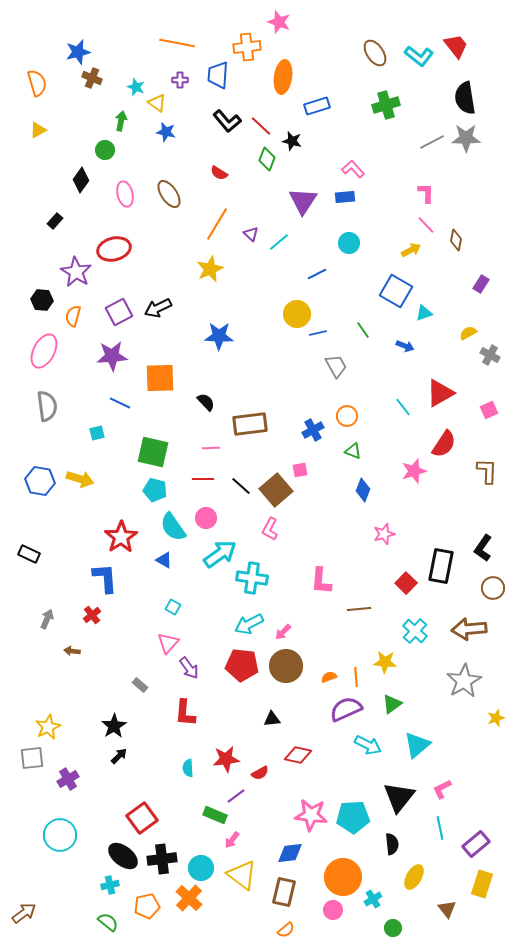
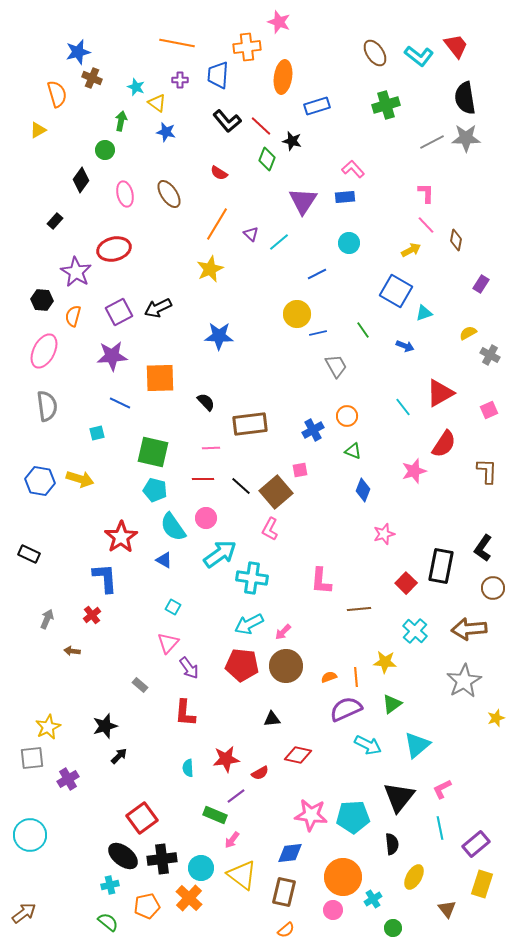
orange semicircle at (37, 83): moved 20 px right, 11 px down
brown square at (276, 490): moved 2 px down
black star at (114, 726): moved 9 px left; rotated 15 degrees clockwise
cyan circle at (60, 835): moved 30 px left
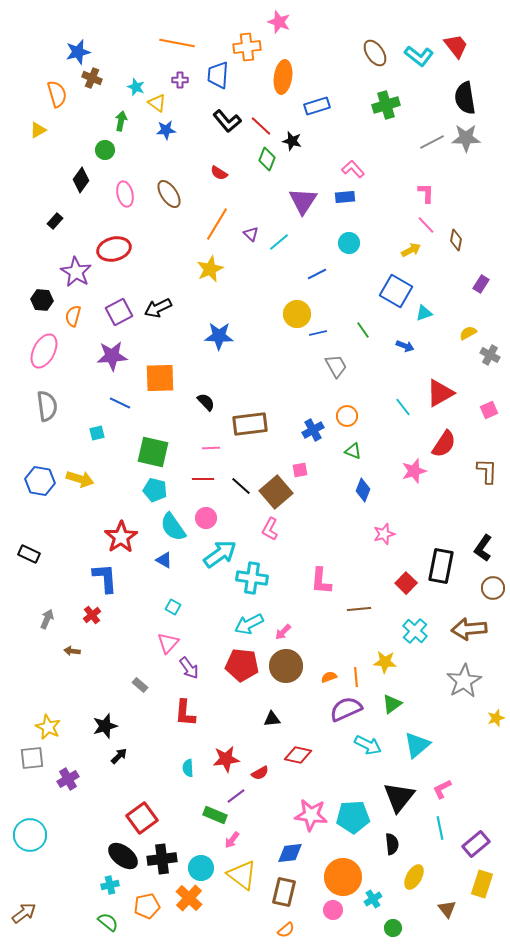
blue star at (166, 132): moved 2 px up; rotated 18 degrees counterclockwise
yellow star at (48, 727): rotated 20 degrees counterclockwise
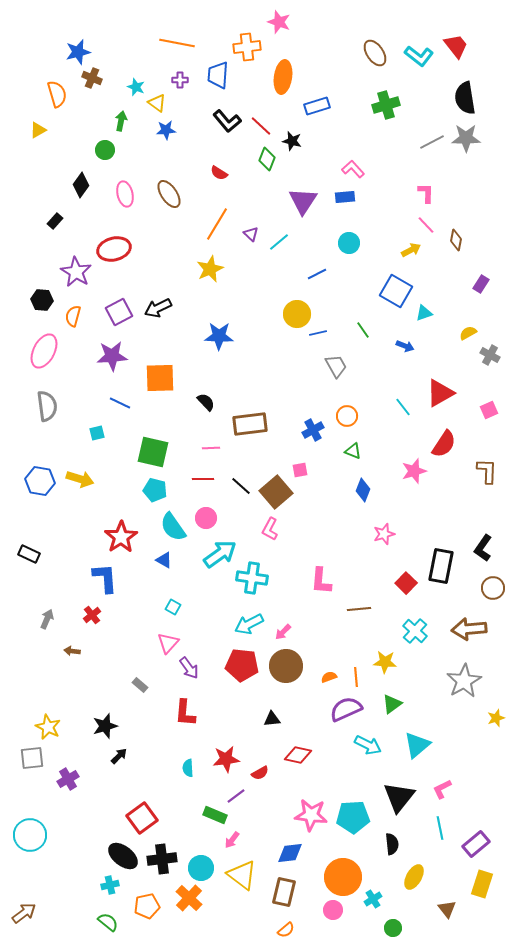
black diamond at (81, 180): moved 5 px down
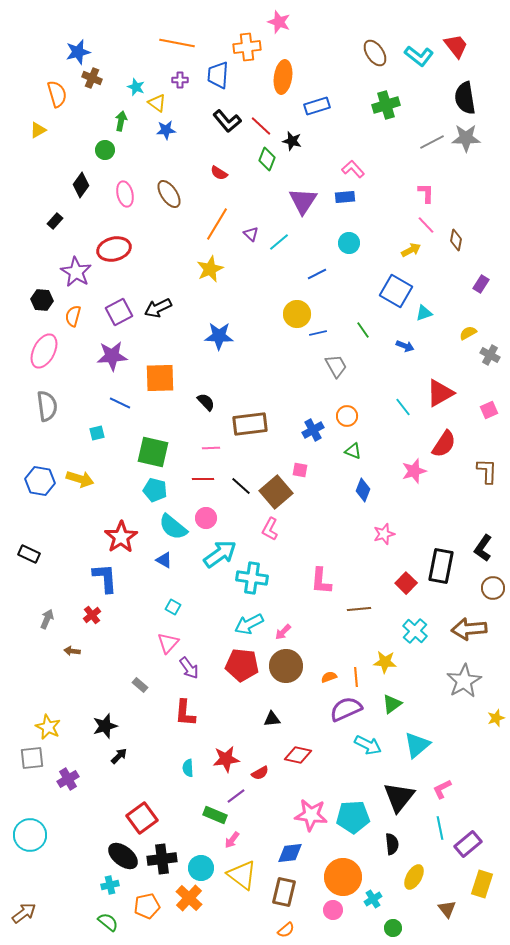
pink square at (300, 470): rotated 21 degrees clockwise
cyan semicircle at (173, 527): rotated 16 degrees counterclockwise
purple rectangle at (476, 844): moved 8 px left
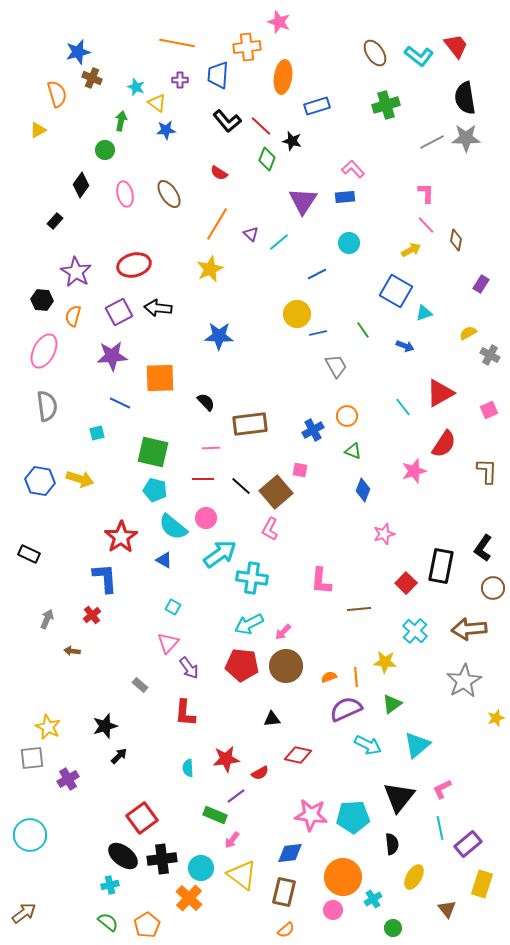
red ellipse at (114, 249): moved 20 px right, 16 px down
black arrow at (158, 308): rotated 32 degrees clockwise
orange pentagon at (147, 906): moved 19 px down; rotated 20 degrees counterclockwise
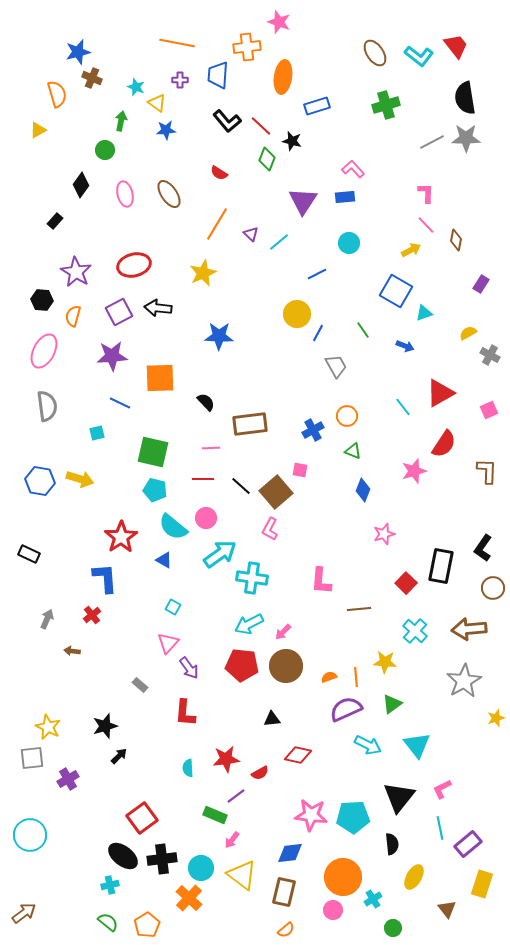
yellow star at (210, 269): moved 7 px left, 4 px down
blue line at (318, 333): rotated 48 degrees counterclockwise
cyan triangle at (417, 745): rotated 28 degrees counterclockwise
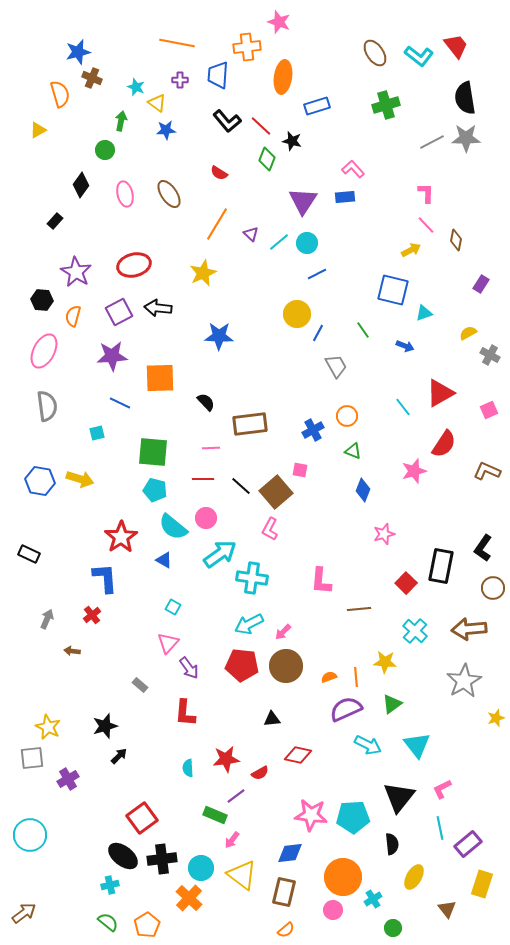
orange semicircle at (57, 94): moved 3 px right
cyan circle at (349, 243): moved 42 px left
blue square at (396, 291): moved 3 px left, 1 px up; rotated 16 degrees counterclockwise
green square at (153, 452): rotated 8 degrees counterclockwise
brown L-shape at (487, 471): rotated 68 degrees counterclockwise
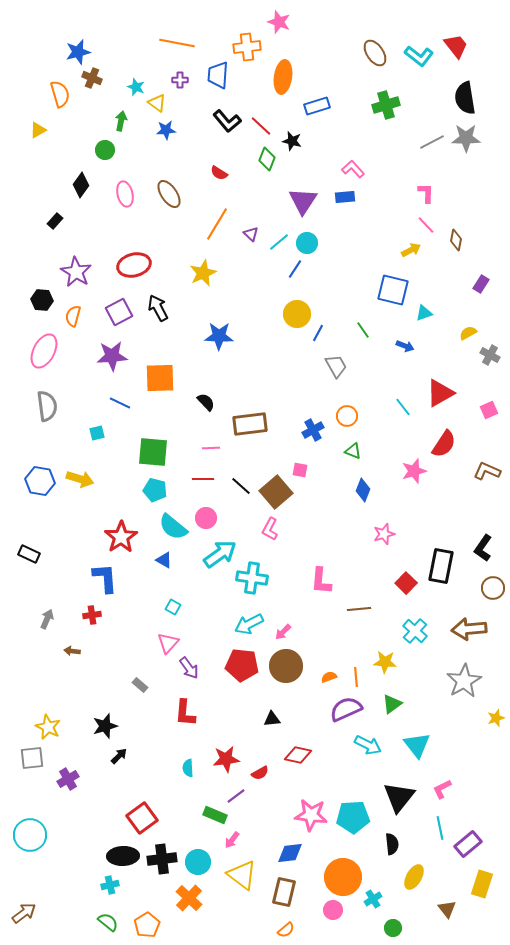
blue line at (317, 274): moved 22 px left, 5 px up; rotated 30 degrees counterclockwise
black arrow at (158, 308): rotated 56 degrees clockwise
red cross at (92, 615): rotated 30 degrees clockwise
black ellipse at (123, 856): rotated 40 degrees counterclockwise
cyan circle at (201, 868): moved 3 px left, 6 px up
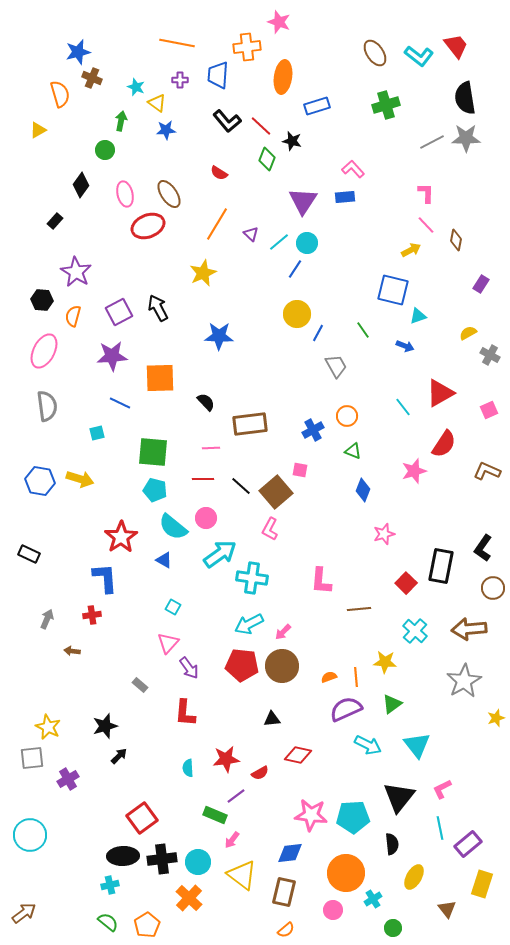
red ellipse at (134, 265): moved 14 px right, 39 px up; rotated 8 degrees counterclockwise
cyan triangle at (424, 313): moved 6 px left, 3 px down
brown circle at (286, 666): moved 4 px left
orange circle at (343, 877): moved 3 px right, 4 px up
